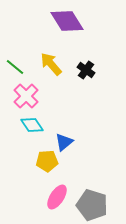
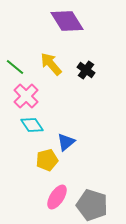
blue triangle: moved 2 px right
yellow pentagon: moved 1 px up; rotated 10 degrees counterclockwise
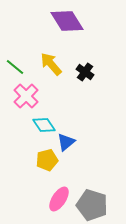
black cross: moved 1 px left, 2 px down
cyan diamond: moved 12 px right
pink ellipse: moved 2 px right, 2 px down
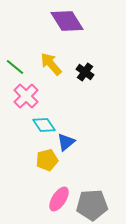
gray pentagon: rotated 20 degrees counterclockwise
